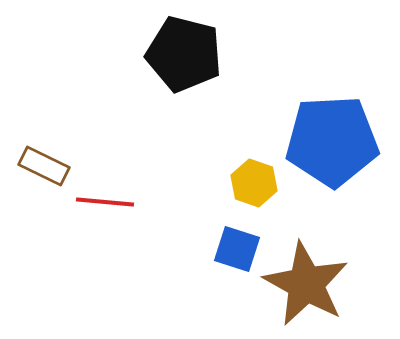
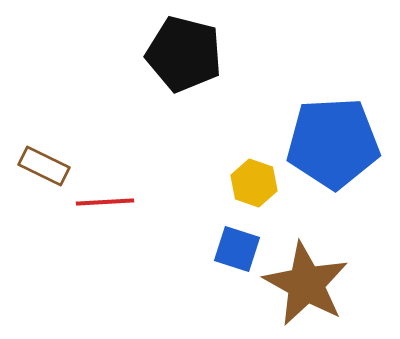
blue pentagon: moved 1 px right, 2 px down
red line: rotated 8 degrees counterclockwise
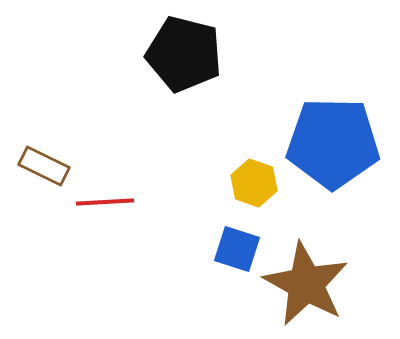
blue pentagon: rotated 4 degrees clockwise
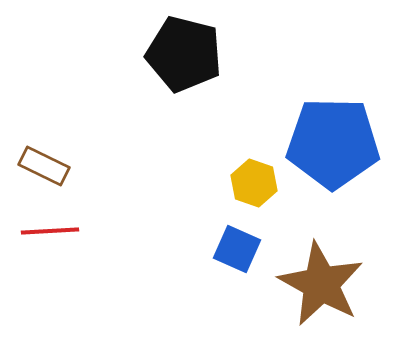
red line: moved 55 px left, 29 px down
blue square: rotated 6 degrees clockwise
brown star: moved 15 px right
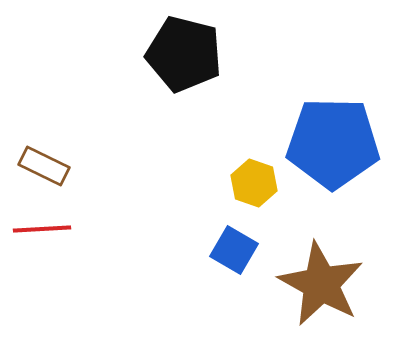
red line: moved 8 px left, 2 px up
blue square: moved 3 px left, 1 px down; rotated 6 degrees clockwise
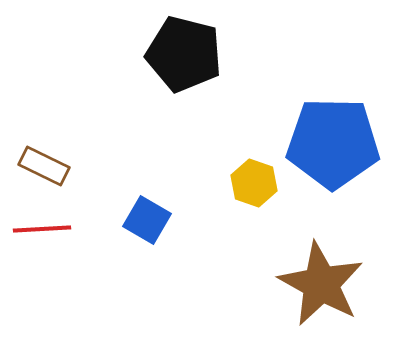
blue square: moved 87 px left, 30 px up
